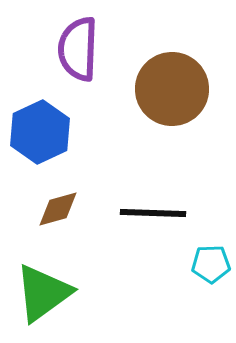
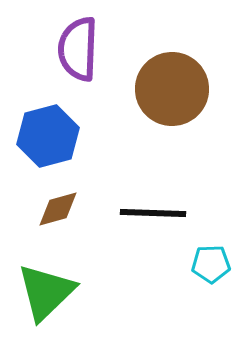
blue hexagon: moved 8 px right, 4 px down; rotated 10 degrees clockwise
green triangle: moved 3 px right, 1 px up; rotated 8 degrees counterclockwise
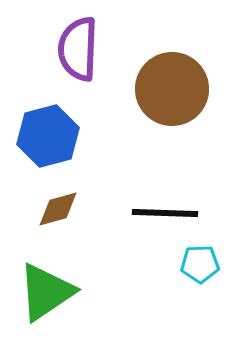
black line: moved 12 px right
cyan pentagon: moved 11 px left
green triangle: rotated 10 degrees clockwise
